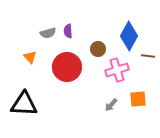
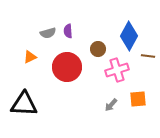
orange triangle: rotated 48 degrees clockwise
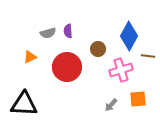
pink cross: moved 4 px right
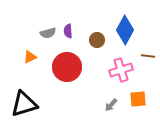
blue diamond: moved 4 px left, 6 px up
brown circle: moved 1 px left, 9 px up
black triangle: rotated 20 degrees counterclockwise
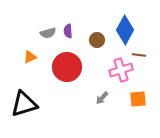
brown line: moved 9 px left, 1 px up
gray arrow: moved 9 px left, 7 px up
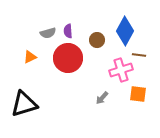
blue diamond: moved 1 px down
red circle: moved 1 px right, 9 px up
orange square: moved 5 px up; rotated 12 degrees clockwise
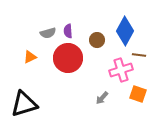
orange square: rotated 12 degrees clockwise
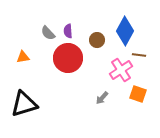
gray semicircle: rotated 63 degrees clockwise
orange triangle: moved 7 px left; rotated 16 degrees clockwise
pink cross: rotated 15 degrees counterclockwise
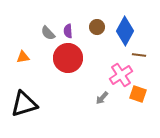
brown circle: moved 13 px up
pink cross: moved 5 px down
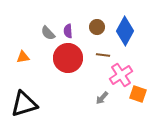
brown line: moved 36 px left
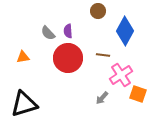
brown circle: moved 1 px right, 16 px up
